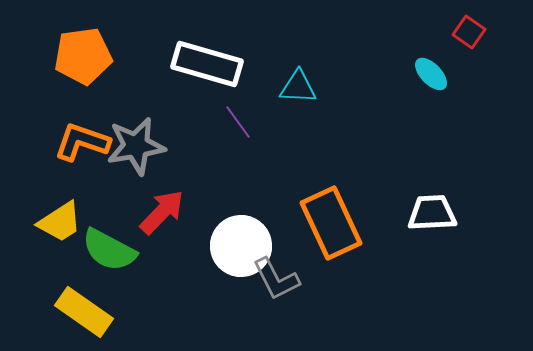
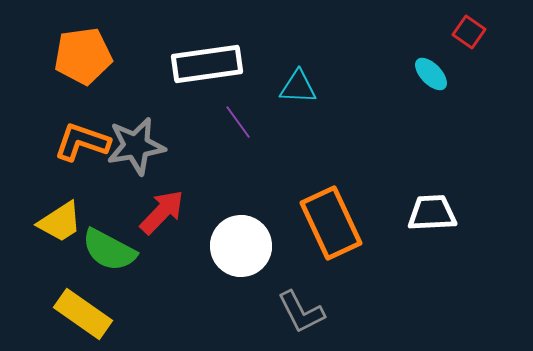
white rectangle: rotated 24 degrees counterclockwise
gray L-shape: moved 25 px right, 33 px down
yellow rectangle: moved 1 px left, 2 px down
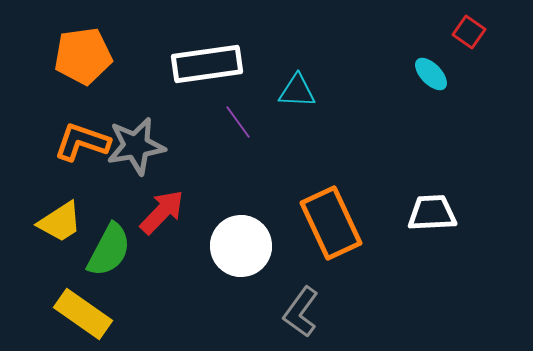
cyan triangle: moved 1 px left, 4 px down
green semicircle: rotated 90 degrees counterclockwise
gray L-shape: rotated 63 degrees clockwise
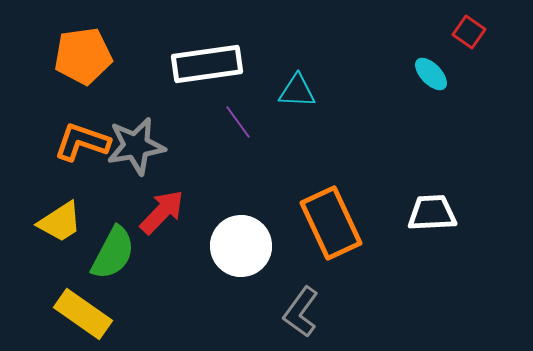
green semicircle: moved 4 px right, 3 px down
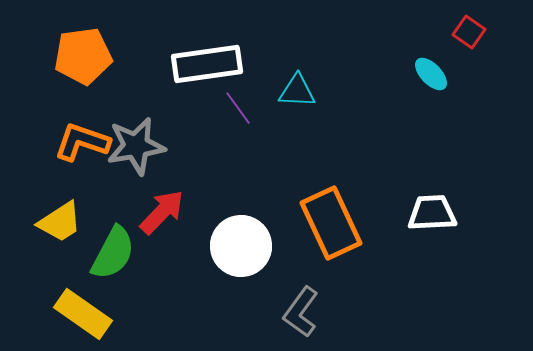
purple line: moved 14 px up
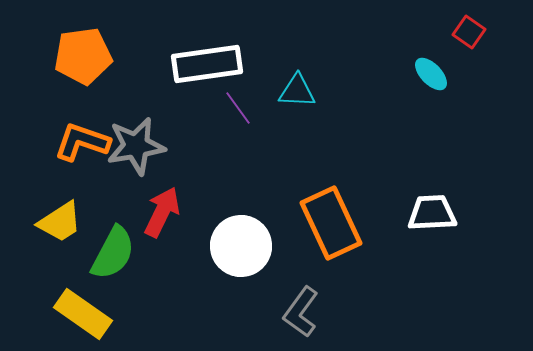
red arrow: rotated 18 degrees counterclockwise
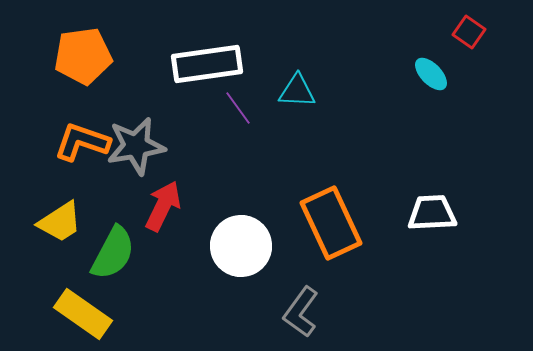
red arrow: moved 1 px right, 6 px up
